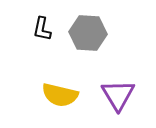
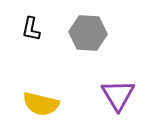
black L-shape: moved 11 px left
yellow semicircle: moved 19 px left, 9 px down
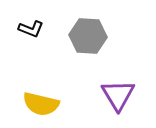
black L-shape: rotated 80 degrees counterclockwise
gray hexagon: moved 3 px down
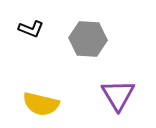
gray hexagon: moved 3 px down
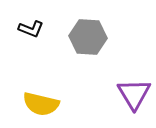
gray hexagon: moved 2 px up
purple triangle: moved 16 px right, 1 px up
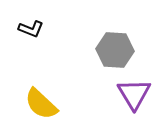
gray hexagon: moved 27 px right, 13 px down
yellow semicircle: rotated 30 degrees clockwise
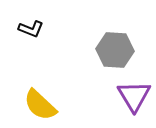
purple triangle: moved 2 px down
yellow semicircle: moved 1 px left, 1 px down
